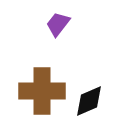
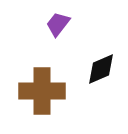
black diamond: moved 12 px right, 32 px up
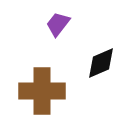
black diamond: moved 6 px up
